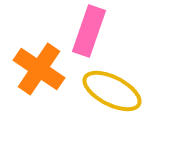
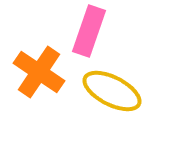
orange cross: moved 3 px down
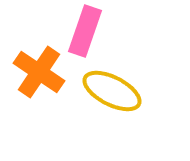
pink rectangle: moved 4 px left
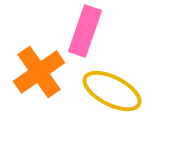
orange cross: rotated 21 degrees clockwise
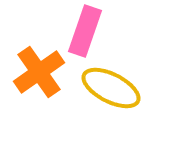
yellow ellipse: moved 1 px left, 3 px up
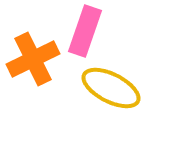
orange cross: moved 6 px left, 13 px up; rotated 9 degrees clockwise
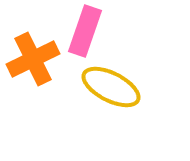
yellow ellipse: moved 1 px up
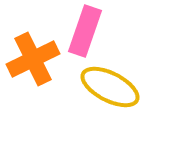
yellow ellipse: moved 1 px left
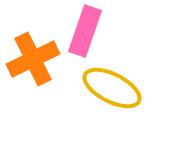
yellow ellipse: moved 2 px right, 1 px down
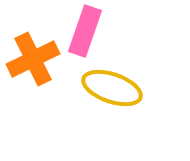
yellow ellipse: rotated 8 degrees counterclockwise
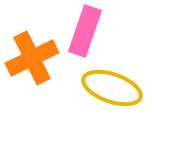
orange cross: moved 1 px left, 1 px up
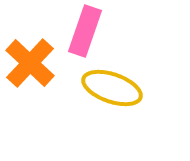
orange cross: moved 2 px left, 5 px down; rotated 21 degrees counterclockwise
